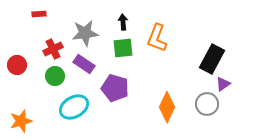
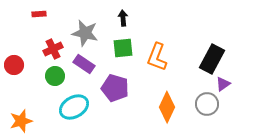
black arrow: moved 4 px up
gray star: rotated 20 degrees clockwise
orange L-shape: moved 19 px down
red circle: moved 3 px left
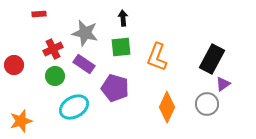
green square: moved 2 px left, 1 px up
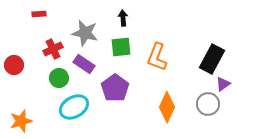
green circle: moved 4 px right, 2 px down
purple pentagon: rotated 20 degrees clockwise
gray circle: moved 1 px right
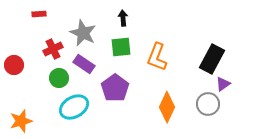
gray star: moved 2 px left; rotated 12 degrees clockwise
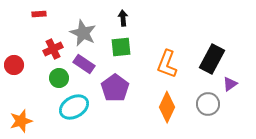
orange L-shape: moved 10 px right, 7 px down
purple triangle: moved 7 px right
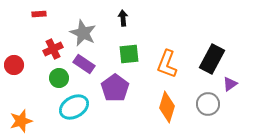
green square: moved 8 px right, 7 px down
orange diamond: rotated 8 degrees counterclockwise
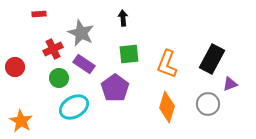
gray star: moved 2 px left
red circle: moved 1 px right, 2 px down
purple triangle: rotated 14 degrees clockwise
orange star: rotated 25 degrees counterclockwise
